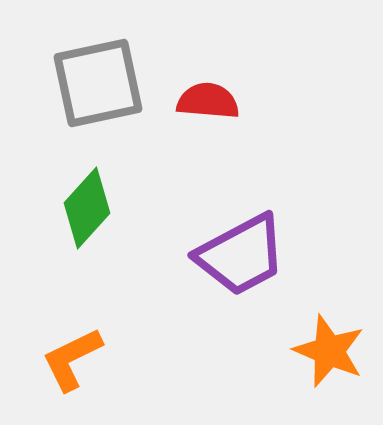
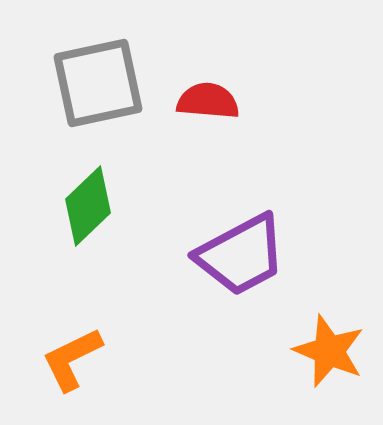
green diamond: moved 1 px right, 2 px up; rotated 4 degrees clockwise
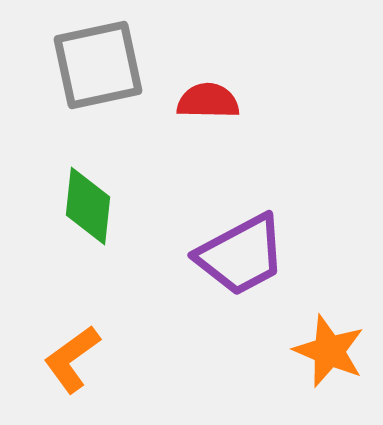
gray square: moved 18 px up
red semicircle: rotated 4 degrees counterclockwise
green diamond: rotated 40 degrees counterclockwise
orange L-shape: rotated 10 degrees counterclockwise
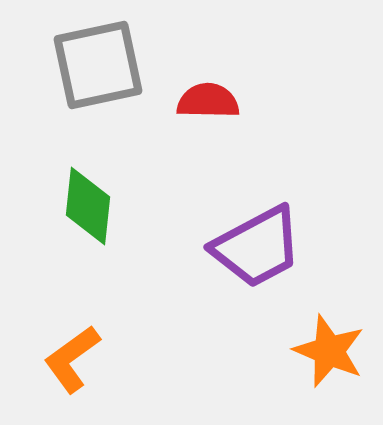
purple trapezoid: moved 16 px right, 8 px up
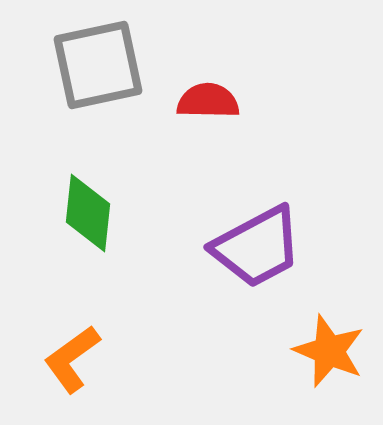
green diamond: moved 7 px down
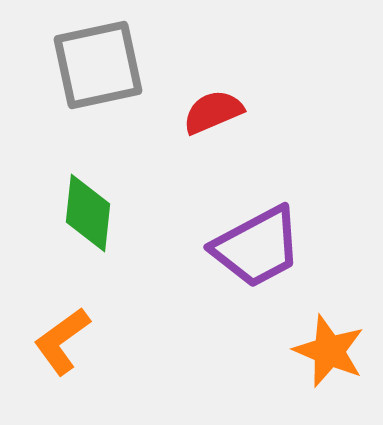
red semicircle: moved 5 px right, 11 px down; rotated 24 degrees counterclockwise
orange L-shape: moved 10 px left, 18 px up
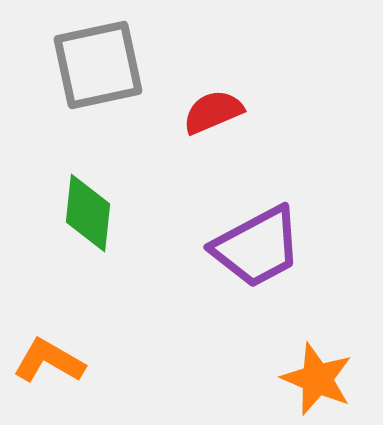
orange L-shape: moved 13 px left, 20 px down; rotated 66 degrees clockwise
orange star: moved 12 px left, 28 px down
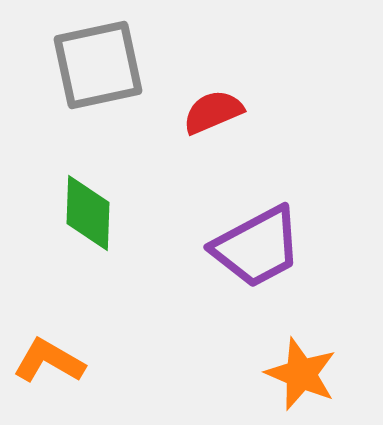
green diamond: rotated 4 degrees counterclockwise
orange star: moved 16 px left, 5 px up
